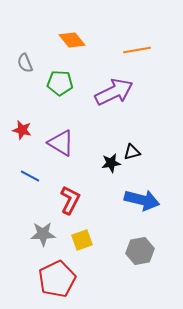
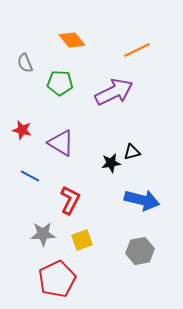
orange line: rotated 16 degrees counterclockwise
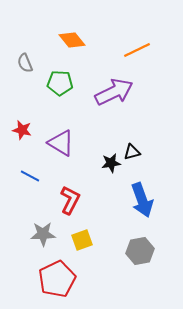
blue arrow: rotated 56 degrees clockwise
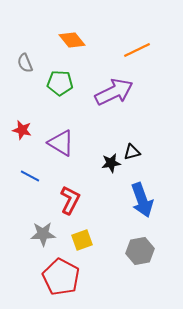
red pentagon: moved 4 px right, 2 px up; rotated 18 degrees counterclockwise
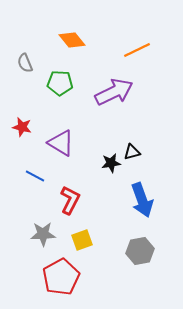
red star: moved 3 px up
blue line: moved 5 px right
red pentagon: rotated 15 degrees clockwise
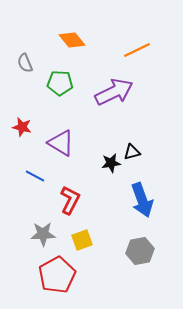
red pentagon: moved 4 px left, 2 px up
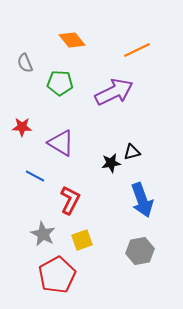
red star: rotated 12 degrees counterclockwise
gray star: rotated 30 degrees clockwise
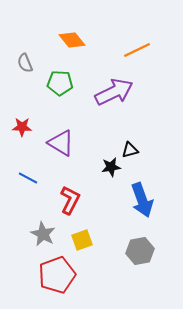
black triangle: moved 2 px left, 2 px up
black star: moved 4 px down
blue line: moved 7 px left, 2 px down
red pentagon: rotated 9 degrees clockwise
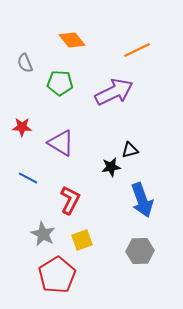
gray hexagon: rotated 8 degrees clockwise
red pentagon: rotated 12 degrees counterclockwise
